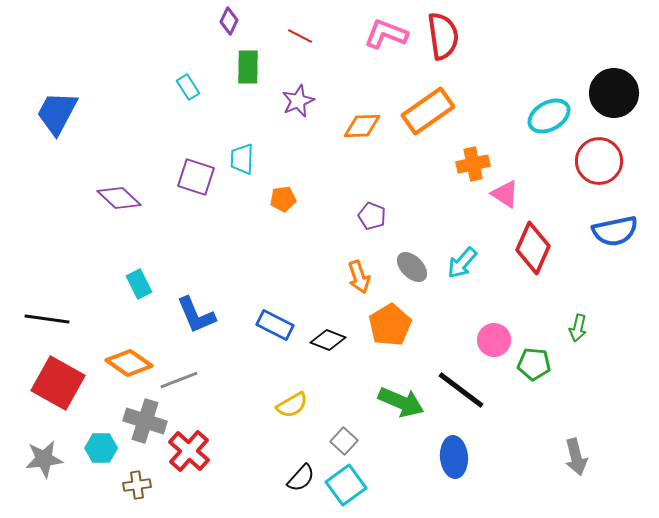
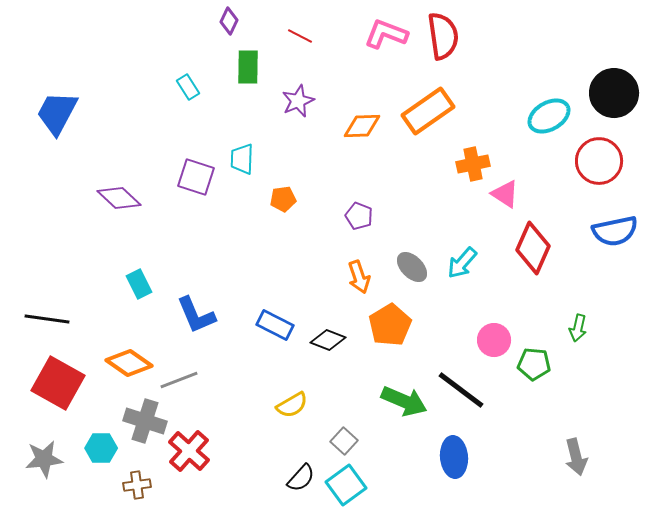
purple pentagon at (372, 216): moved 13 px left
green arrow at (401, 402): moved 3 px right, 1 px up
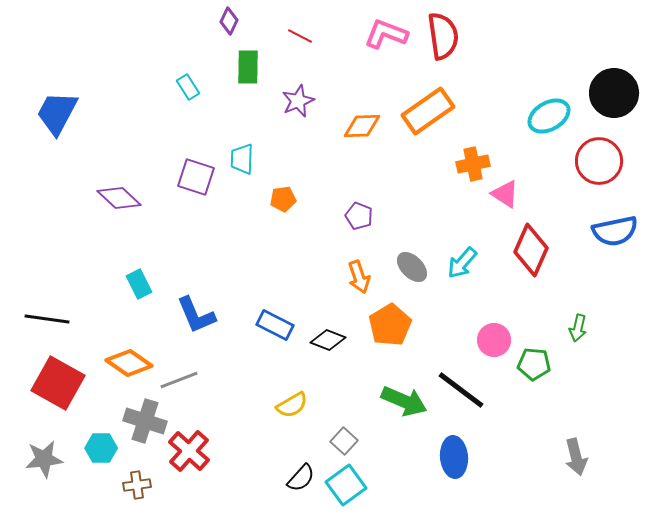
red diamond at (533, 248): moved 2 px left, 2 px down
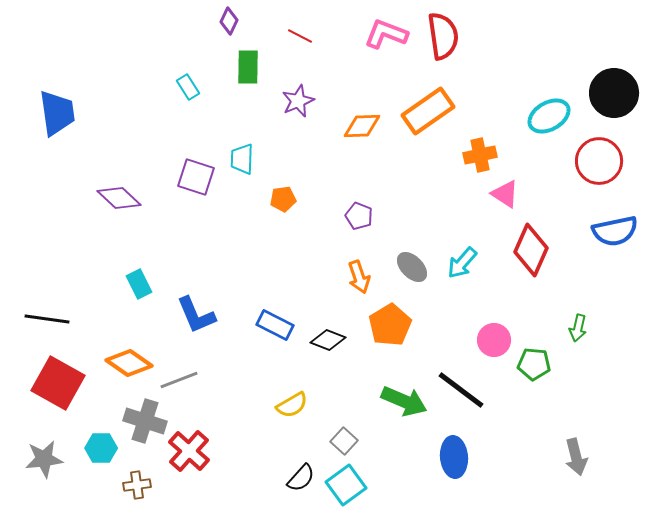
blue trapezoid at (57, 113): rotated 144 degrees clockwise
orange cross at (473, 164): moved 7 px right, 9 px up
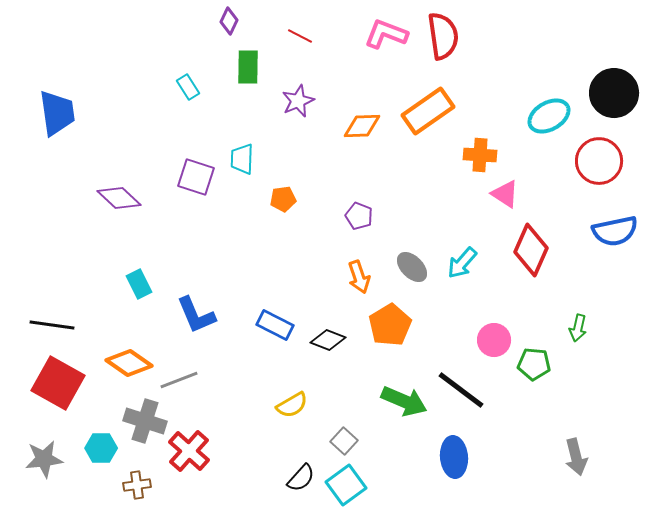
orange cross at (480, 155): rotated 16 degrees clockwise
black line at (47, 319): moved 5 px right, 6 px down
